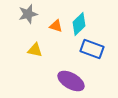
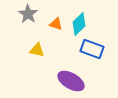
gray star: rotated 24 degrees counterclockwise
orange triangle: moved 2 px up
yellow triangle: moved 2 px right
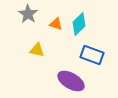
blue rectangle: moved 6 px down
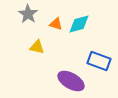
cyan diamond: rotated 30 degrees clockwise
yellow triangle: moved 3 px up
blue rectangle: moved 7 px right, 6 px down
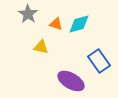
yellow triangle: moved 4 px right
blue rectangle: rotated 35 degrees clockwise
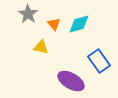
orange triangle: moved 2 px left; rotated 32 degrees clockwise
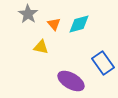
blue rectangle: moved 4 px right, 2 px down
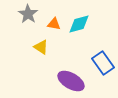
orange triangle: rotated 40 degrees counterclockwise
yellow triangle: rotated 21 degrees clockwise
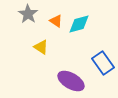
orange triangle: moved 2 px right, 3 px up; rotated 24 degrees clockwise
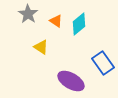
cyan diamond: rotated 25 degrees counterclockwise
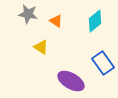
gray star: rotated 24 degrees counterclockwise
cyan diamond: moved 16 px right, 3 px up
